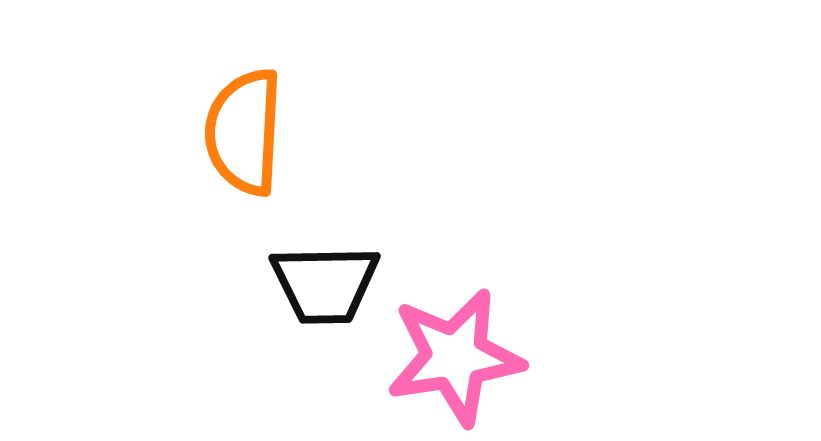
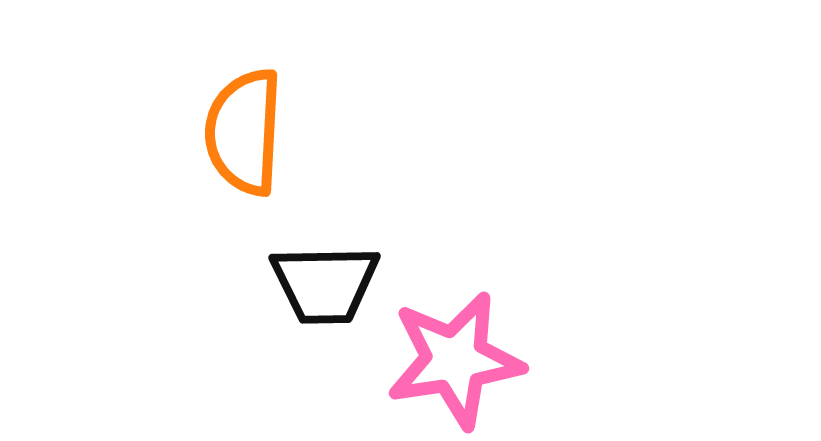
pink star: moved 3 px down
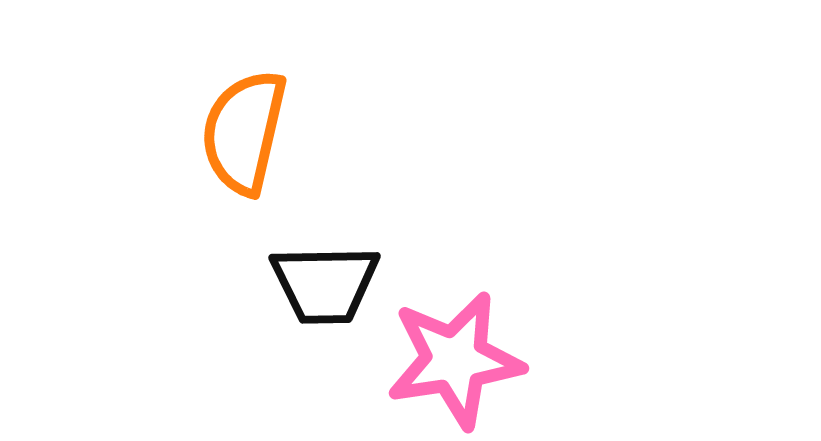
orange semicircle: rotated 10 degrees clockwise
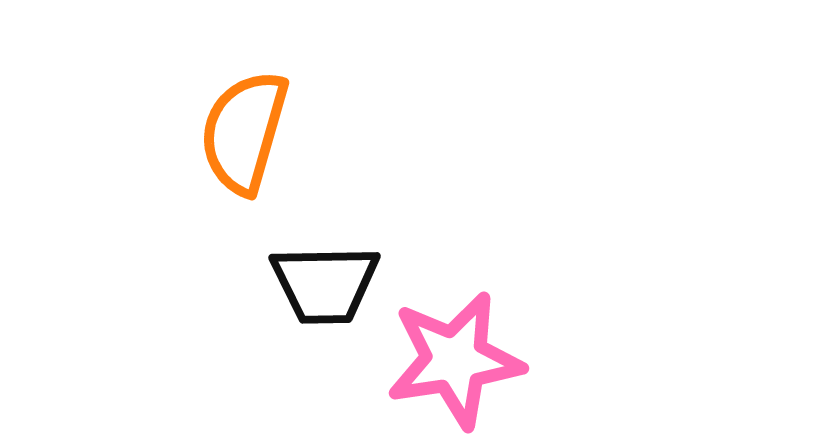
orange semicircle: rotated 3 degrees clockwise
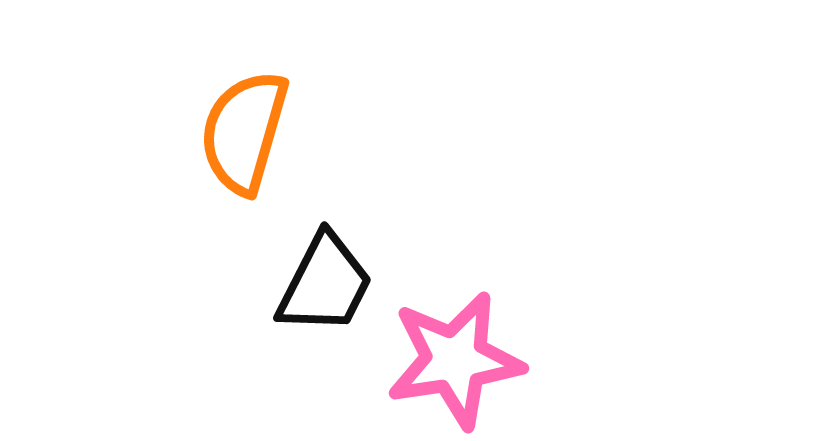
black trapezoid: rotated 62 degrees counterclockwise
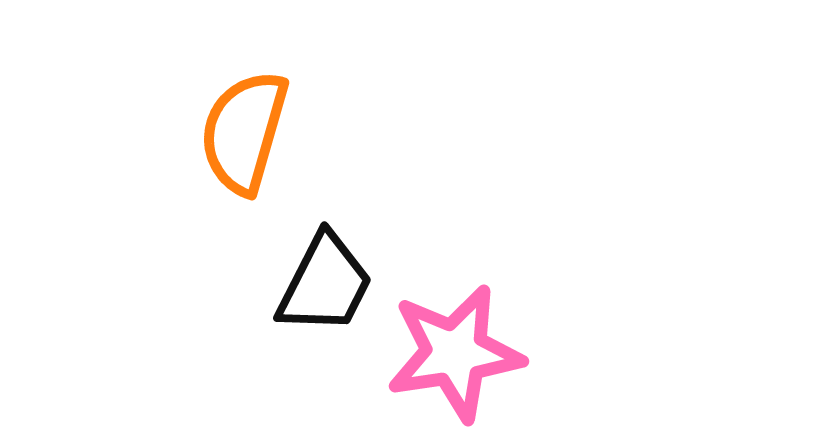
pink star: moved 7 px up
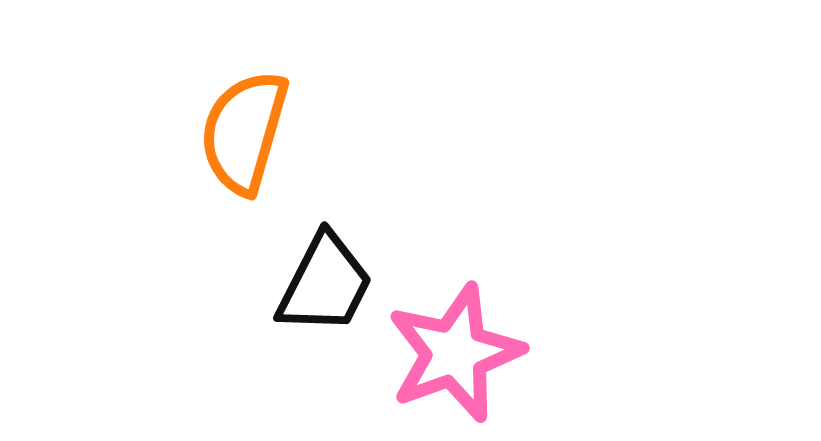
pink star: rotated 11 degrees counterclockwise
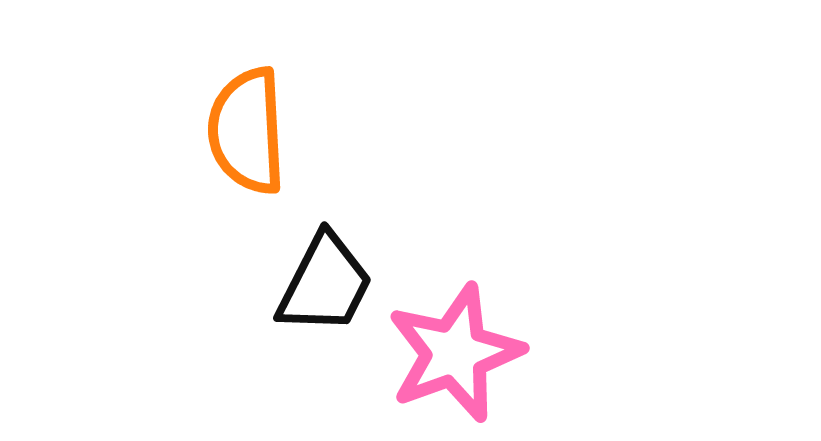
orange semicircle: moved 3 px right, 1 px up; rotated 19 degrees counterclockwise
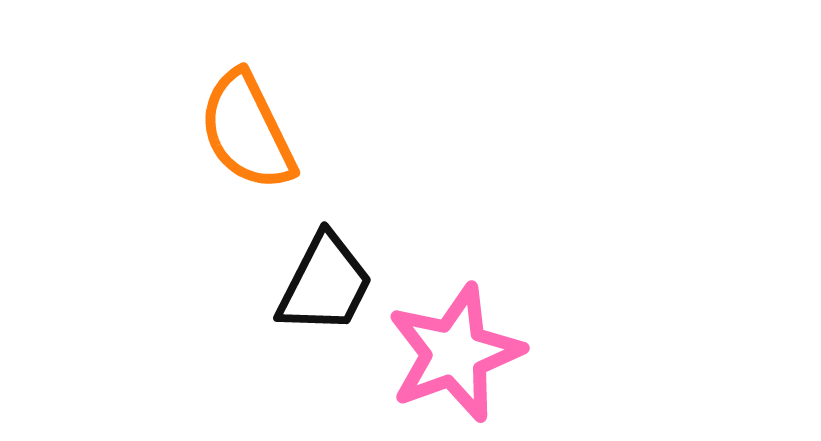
orange semicircle: rotated 23 degrees counterclockwise
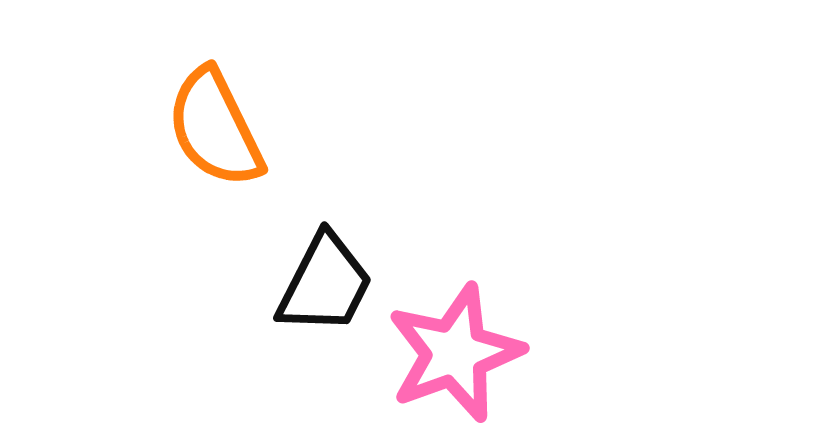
orange semicircle: moved 32 px left, 3 px up
